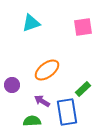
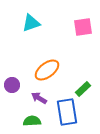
purple arrow: moved 3 px left, 3 px up
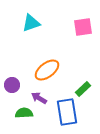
green semicircle: moved 8 px left, 8 px up
